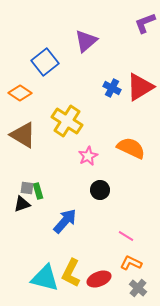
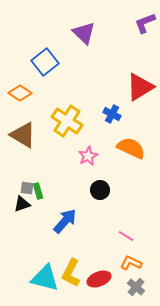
purple triangle: moved 2 px left, 8 px up; rotated 35 degrees counterclockwise
blue cross: moved 26 px down
gray cross: moved 2 px left, 1 px up
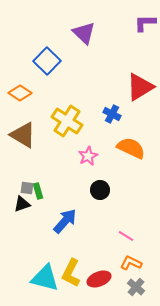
purple L-shape: rotated 20 degrees clockwise
blue square: moved 2 px right, 1 px up; rotated 8 degrees counterclockwise
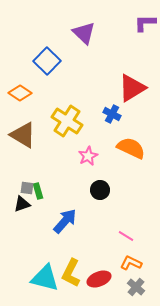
red triangle: moved 8 px left, 1 px down
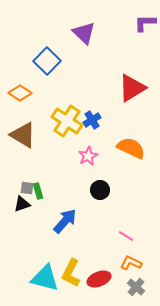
blue cross: moved 20 px left, 6 px down; rotated 30 degrees clockwise
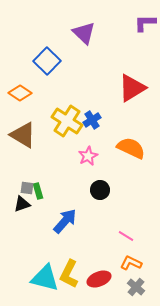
yellow L-shape: moved 2 px left, 1 px down
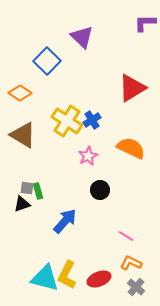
purple triangle: moved 2 px left, 4 px down
yellow L-shape: moved 2 px left, 1 px down
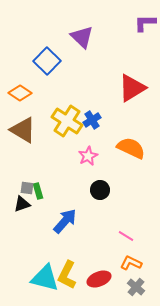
brown triangle: moved 5 px up
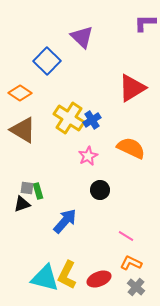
yellow cross: moved 2 px right, 3 px up
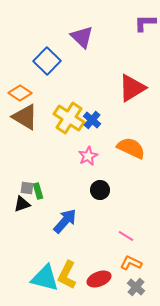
blue cross: rotated 18 degrees counterclockwise
brown triangle: moved 2 px right, 13 px up
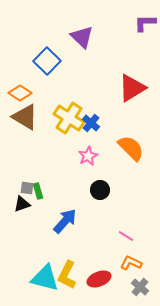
blue cross: moved 1 px left, 3 px down
orange semicircle: rotated 20 degrees clockwise
gray cross: moved 4 px right
